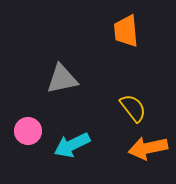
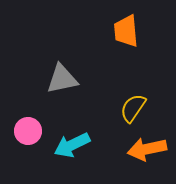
yellow semicircle: rotated 108 degrees counterclockwise
orange arrow: moved 1 px left, 1 px down
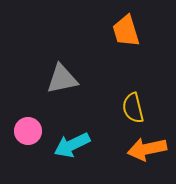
orange trapezoid: rotated 12 degrees counterclockwise
yellow semicircle: rotated 48 degrees counterclockwise
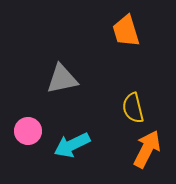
orange arrow: rotated 129 degrees clockwise
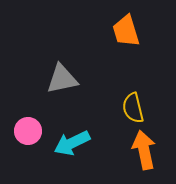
cyan arrow: moved 2 px up
orange arrow: moved 3 px left, 1 px down; rotated 39 degrees counterclockwise
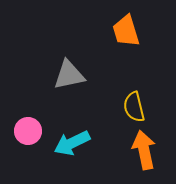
gray triangle: moved 7 px right, 4 px up
yellow semicircle: moved 1 px right, 1 px up
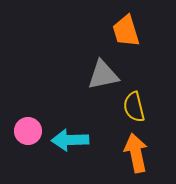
gray triangle: moved 34 px right
cyan arrow: moved 2 px left, 3 px up; rotated 24 degrees clockwise
orange arrow: moved 8 px left, 3 px down
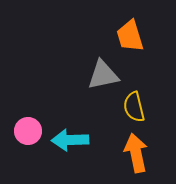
orange trapezoid: moved 4 px right, 5 px down
